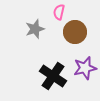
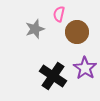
pink semicircle: moved 2 px down
brown circle: moved 2 px right
purple star: rotated 25 degrees counterclockwise
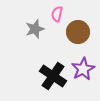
pink semicircle: moved 2 px left
brown circle: moved 1 px right
purple star: moved 2 px left, 1 px down; rotated 10 degrees clockwise
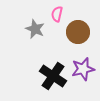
gray star: rotated 30 degrees counterclockwise
purple star: rotated 15 degrees clockwise
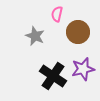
gray star: moved 7 px down
